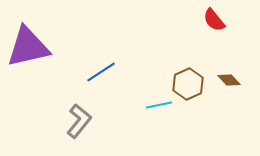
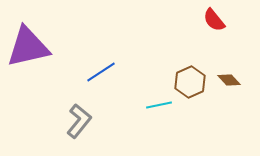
brown hexagon: moved 2 px right, 2 px up
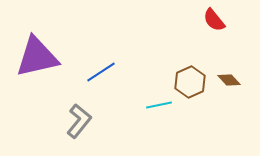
purple triangle: moved 9 px right, 10 px down
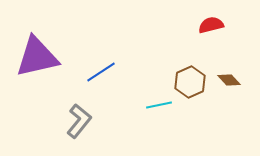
red semicircle: moved 3 px left, 5 px down; rotated 115 degrees clockwise
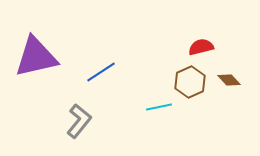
red semicircle: moved 10 px left, 22 px down
purple triangle: moved 1 px left
cyan line: moved 2 px down
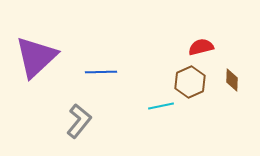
purple triangle: rotated 30 degrees counterclockwise
blue line: rotated 32 degrees clockwise
brown diamond: moved 3 px right; rotated 45 degrees clockwise
cyan line: moved 2 px right, 1 px up
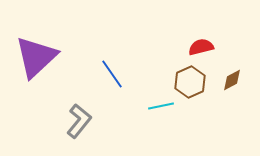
blue line: moved 11 px right, 2 px down; rotated 56 degrees clockwise
brown diamond: rotated 60 degrees clockwise
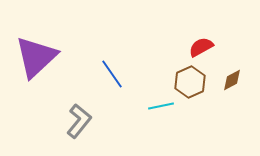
red semicircle: rotated 15 degrees counterclockwise
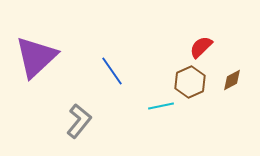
red semicircle: rotated 15 degrees counterclockwise
blue line: moved 3 px up
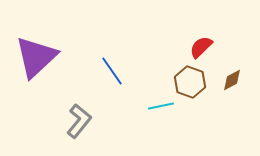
brown hexagon: rotated 16 degrees counterclockwise
